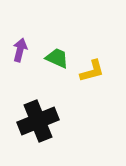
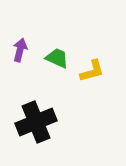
black cross: moved 2 px left, 1 px down
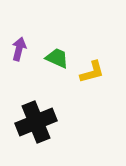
purple arrow: moved 1 px left, 1 px up
yellow L-shape: moved 1 px down
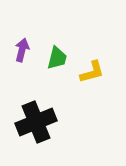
purple arrow: moved 3 px right, 1 px down
green trapezoid: rotated 80 degrees clockwise
